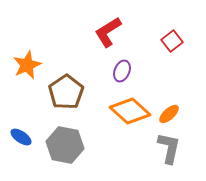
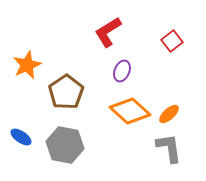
gray L-shape: rotated 20 degrees counterclockwise
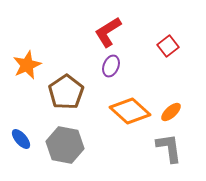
red square: moved 4 px left, 5 px down
purple ellipse: moved 11 px left, 5 px up
orange ellipse: moved 2 px right, 2 px up
blue ellipse: moved 2 px down; rotated 15 degrees clockwise
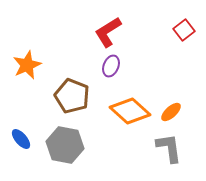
red square: moved 16 px right, 16 px up
brown pentagon: moved 6 px right, 4 px down; rotated 16 degrees counterclockwise
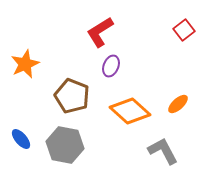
red L-shape: moved 8 px left
orange star: moved 2 px left, 1 px up
orange ellipse: moved 7 px right, 8 px up
gray L-shape: moved 6 px left, 3 px down; rotated 20 degrees counterclockwise
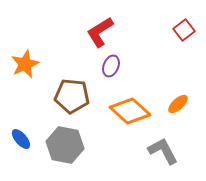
brown pentagon: rotated 16 degrees counterclockwise
